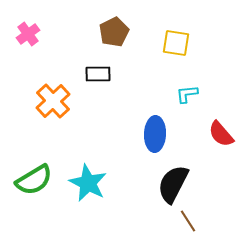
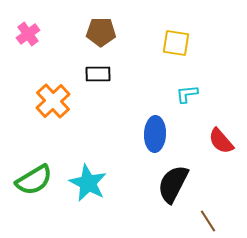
brown pentagon: moved 13 px left; rotated 28 degrees clockwise
red semicircle: moved 7 px down
brown line: moved 20 px right
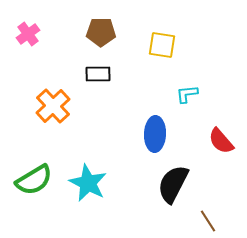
yellow square: moved 14 px left, 2 px down
orange cross: moved 5 px down
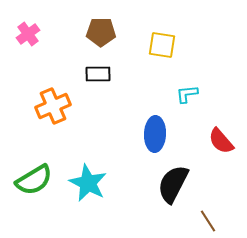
orange cross: rotated 20 degrees clockwise
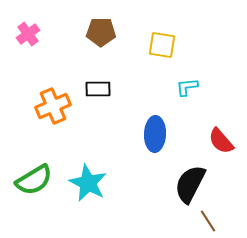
black rectangle: moved 15 px down
cyan L-shape: moved 7 px up
black semicircle: moved 17 px right
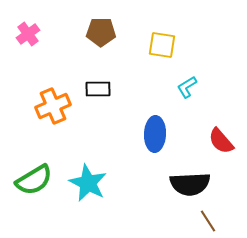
cyan L-shape: rotated 25 degrees counterclockwise
black semicircle: rotated 120 degrees counterclockwise
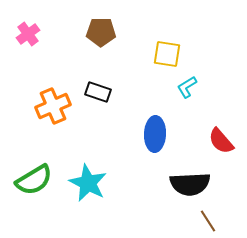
yellow square: moved 5 px right, 9 px down
black rectangle: moved 3 px down; rotated 20 degrees clockwise
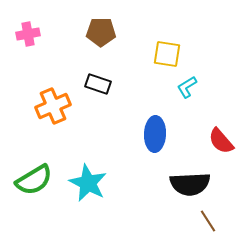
pink cross: rotated 25 degrees clockwise
black rectangle: moved 8 px up
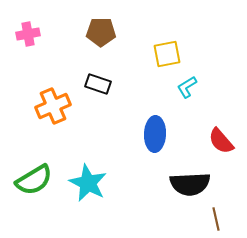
yellow square: rotated 20 degrees counterclockwise
brown line: moved 8 px right, 2 px up; rotated 20 degrees clockwise
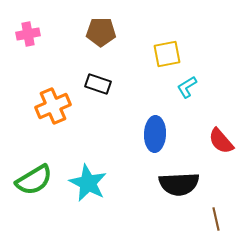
black semicircle: moved 11 px left
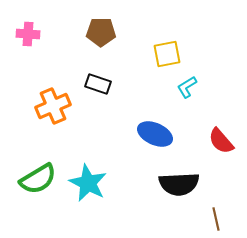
pink cross: rotated 15 degrees clockwise
blue ellipse: rotated 68 degrees counterclockwise
green semicircle: moved 4 px right, 1 px up
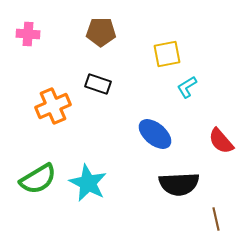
blue ellipse: rotated 16 degrees clockwise
